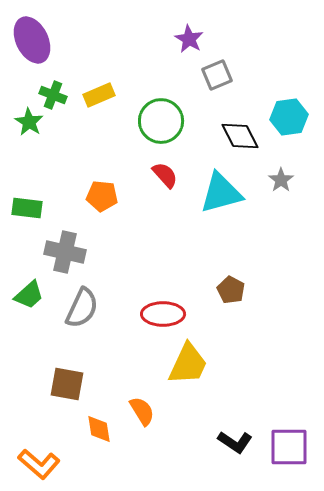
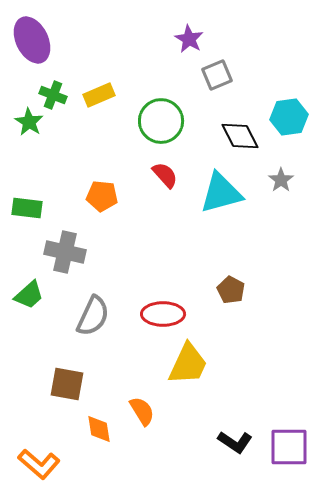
gray semicircle: moved 11 px right, 8 px down
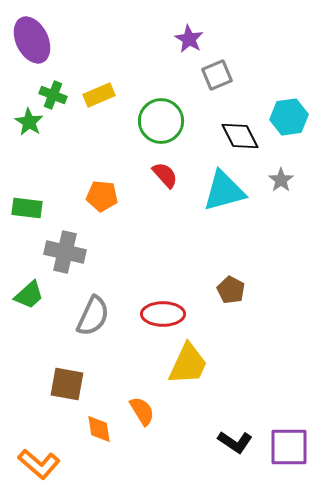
cyan triangle: moved 3 px right, 2 px up
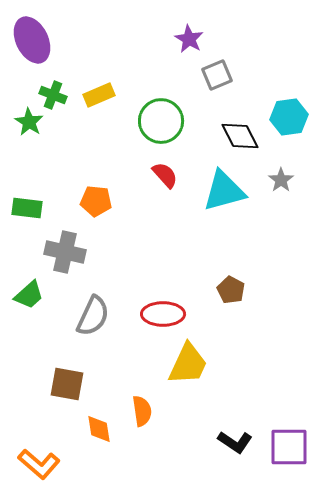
orange pentagon: moved 6 px left, 5 px down
orange semicircle: rotated 24 degrees clockwise
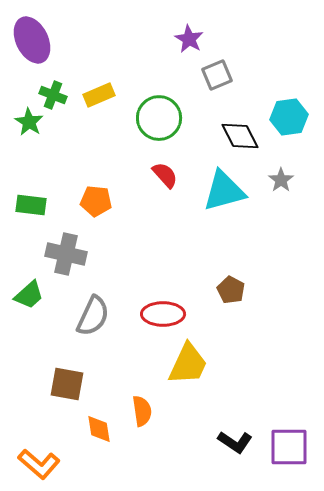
green circle: moved 2 px left, 3 px up
green rectangle: moved 4 px right, 3 px up
gray cross: moved 1 px right, 2 px down
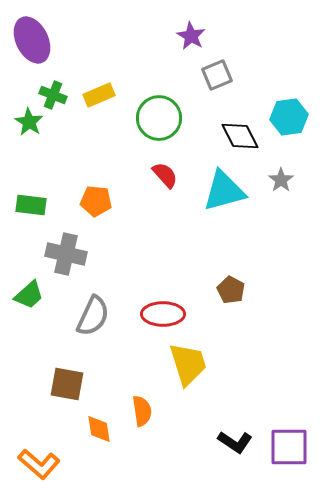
purple star: moved 2 px right, 3 px up
yellow trapezoid: rotated 42 degrees counterclockwise
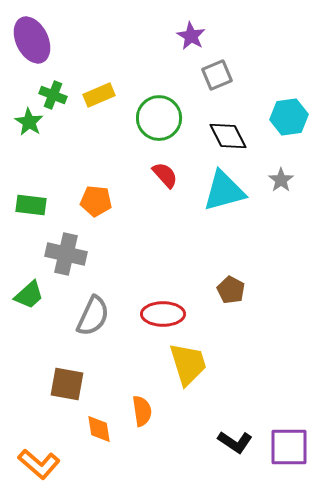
black diamond: moved 12 px left
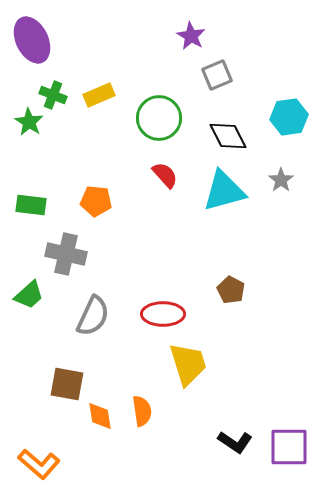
orange diamond: moved 1 px right, 13 px up
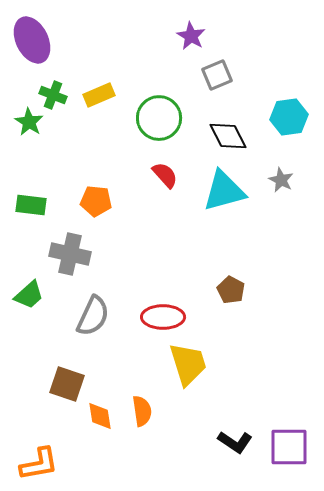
gray star: rotated 10 degrees counterclockwise
gray cross: moved 4 px right
red ellipse: moved 3 px down
brown square: rotated 9 degrees clockwise
orange L-shape: rotated 51 degrees counterclockwise
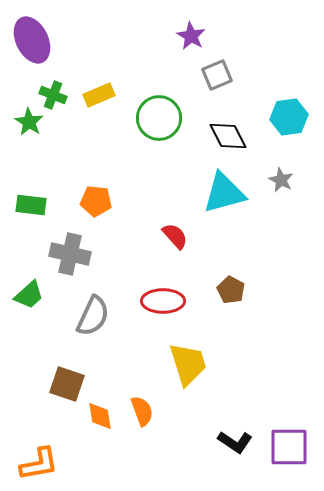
red semicircle: moved 10 px right, 61 px down
cyan triangle: moved 2 px down
red ellipse: moved 16 px up
orange semicircle: rotated 12 degrees counterclockwise
